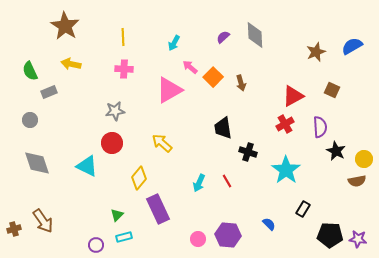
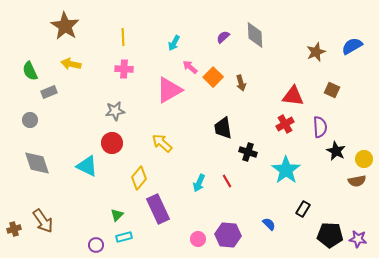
red triangle at (293, 96): rotated 35 degrees clockwise
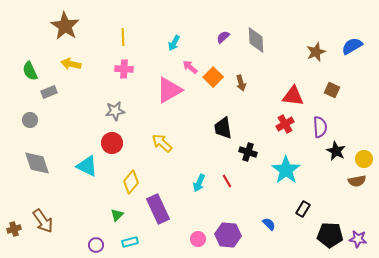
gray diamond at (255, 35): moved 1 px right, 5 px down
yellow diamond at (139, 178): moved 8 px left, 4 px down
cyan rectangle at (124, 237): moved 6 px right, 5 px down
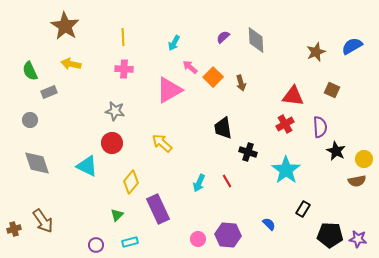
gray star at (115, 111): rotated 18 degrees clockwise
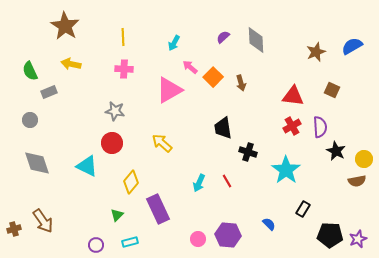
red cross at (285, 124): moved 7 px right, 2 px down
purple star at (358, 239): rotated 30 degrees counterclockwise
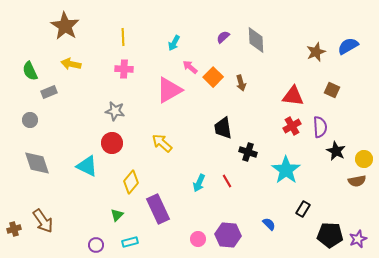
blue semicircle at (352, 46): moved 4 px left
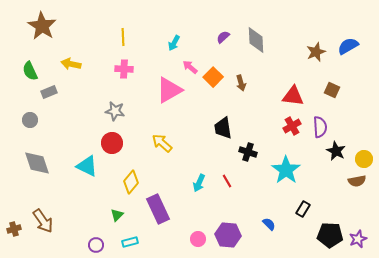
brown star at (65, 26): moved 23 px left
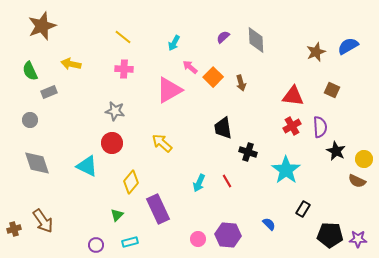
brown star at (42, 26): rotated 20 degrees clockwise
yellow line at (123, 37): rotated 48 degrees counterclockwise
brown semicircle at (357, 181): rotated 36 degrees clockwise
purple star at (358, 239): rotated 24 degrees clockwise
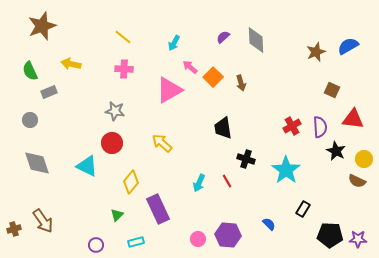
red triangle at (293, 96): moved 60 px right, 23 px down
black cross at (248, 152): moved 2 px left, 7 px down
cyan rectangle at (130, 242): moved 6 px right
